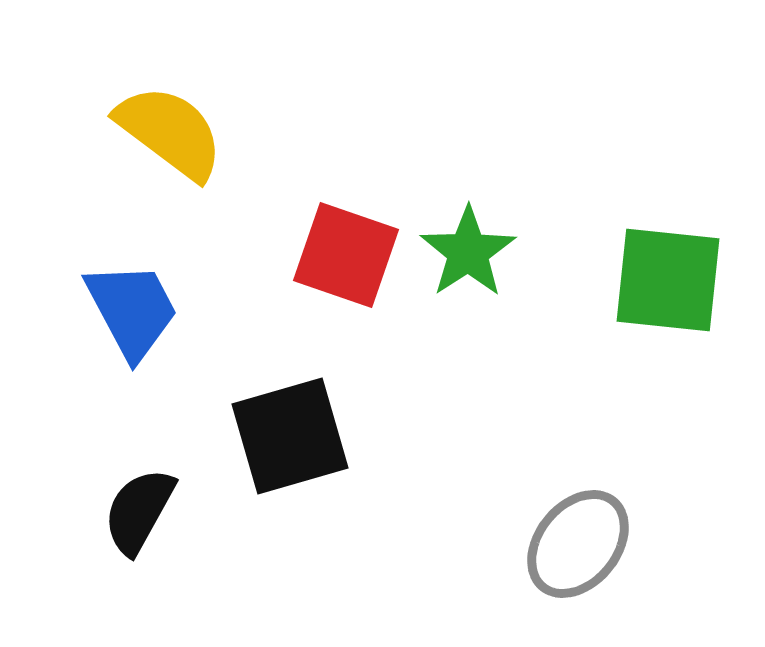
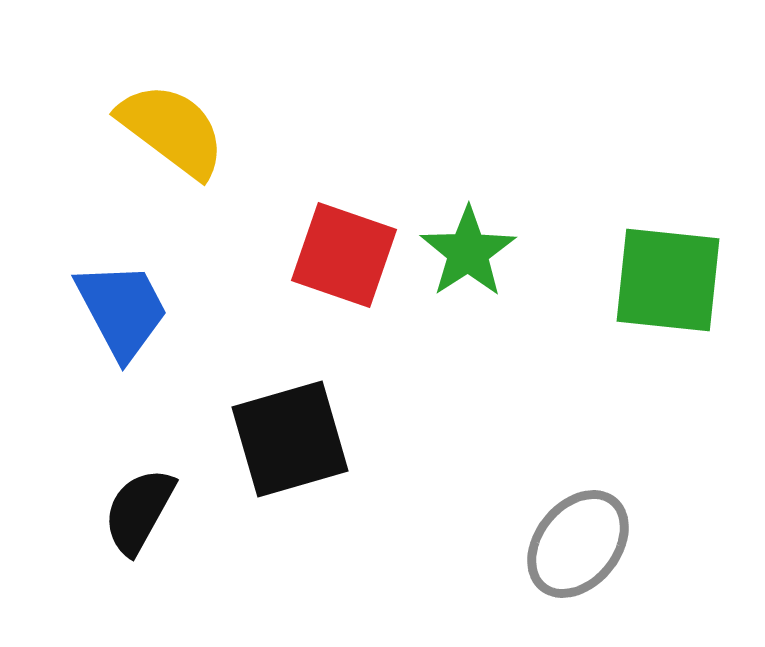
yellow semicircle: moved 2 px right, 2 px up
red square: moved 2 px left
blue trapezoid: moved 10 px left
black square: moved 3 px down
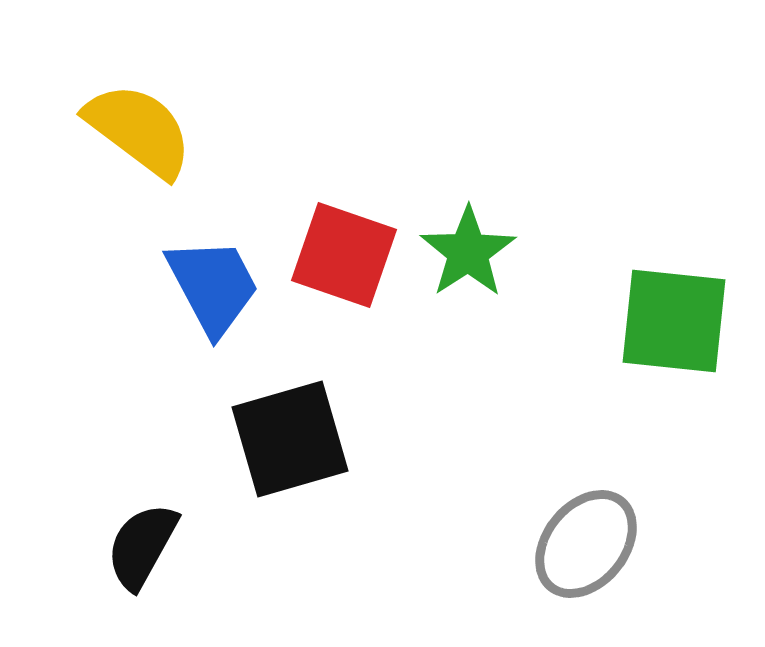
yellow semicircle: moved 33 px left
green square: moved 6 px right, 41 px down
blue trapezoid: moved 91 px right, 24 px up
black semicircle: moved 3 px right, 35 px down
gray ellipse: moved 8 px right
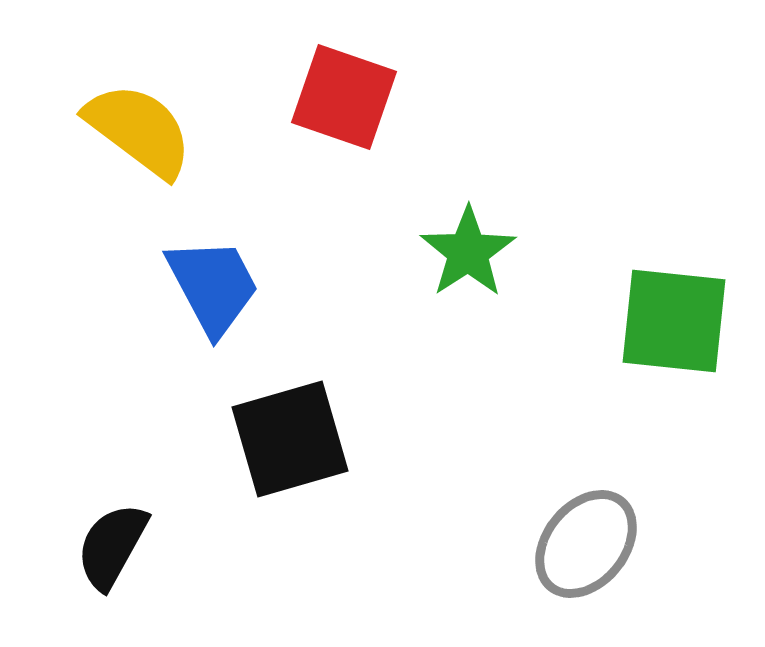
red square: moved 158 px up
black semicircle: moved 30 px left
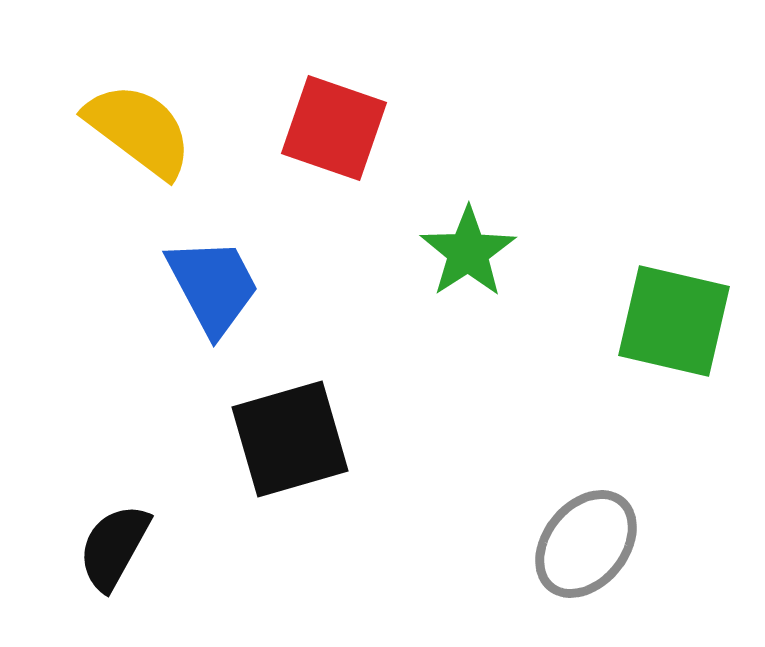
red square: moved 10 px left, 31 px down
green square: rotated 7 degrees clockwise
black semicircle: moved 2 px right, 1 px down
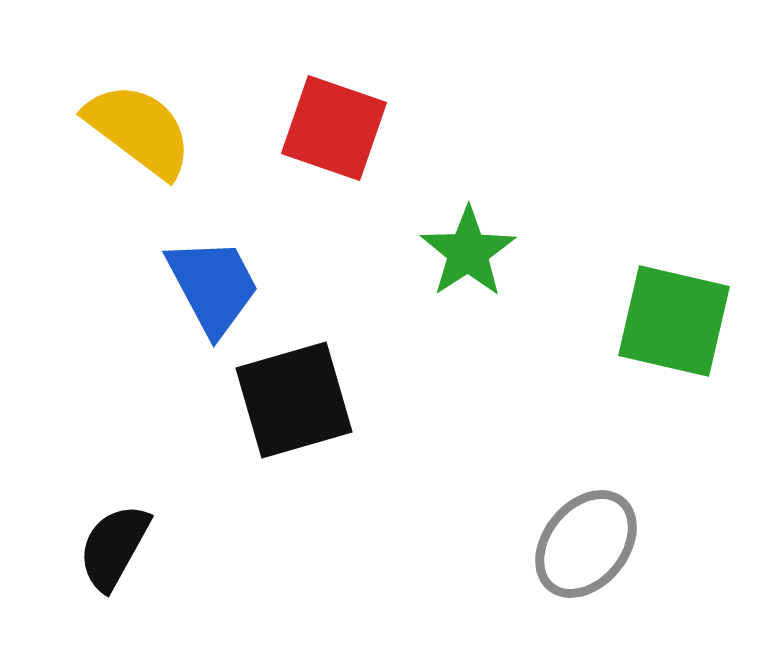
black square: moved 4 px right, 39 px up
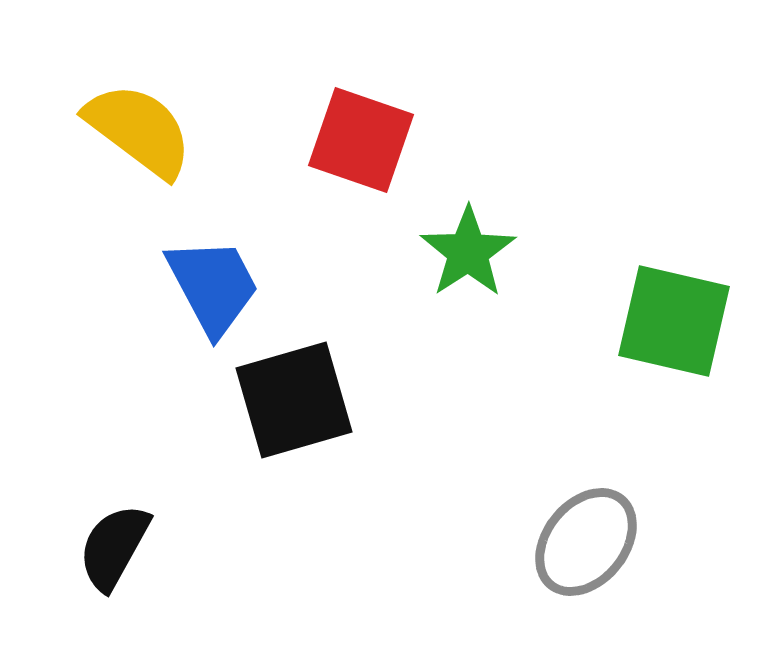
red square: moved 27 px right, 12 px down
gray ellipse: moved 2 px up
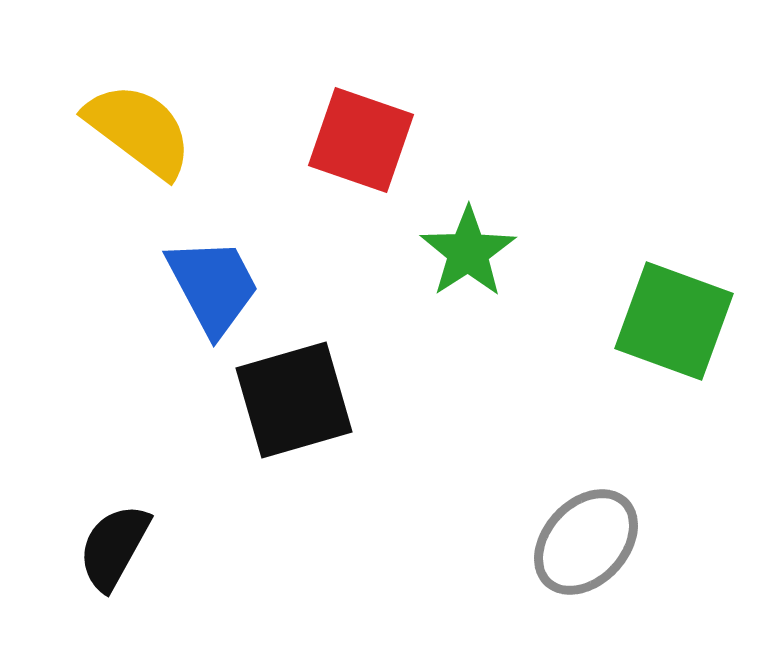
green square: rotated 7 degrees clockwise
gray ellipse: rotated 4 degrees clockwise
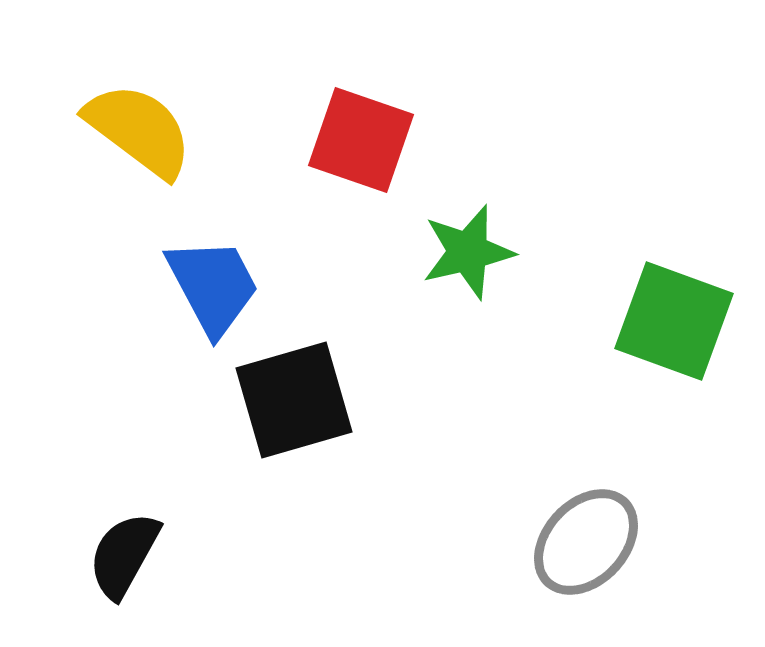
green star: rotated 20 degrees clockwise
black semicircle: moved 10 px right, 8 px down
